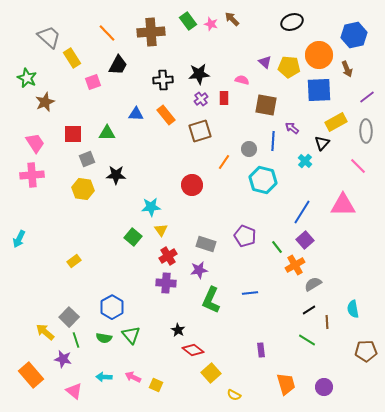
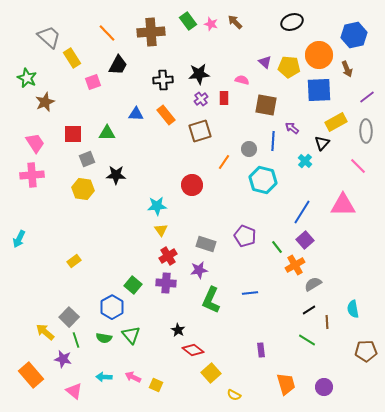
brown arrow at (232, 19): moved 3 px right, 3 px down
cyan star at (151, 207): moved 6 px right, 1 px up
green square at (133, 237): moved 48 px down
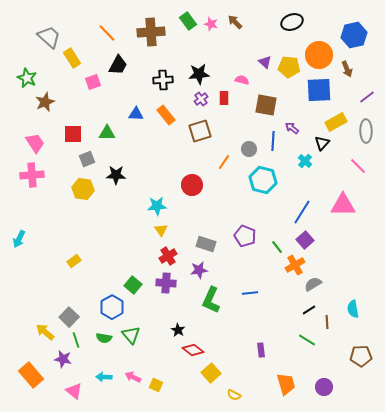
brown pentagon at (366, 351): moved 5 px left, 5 px down
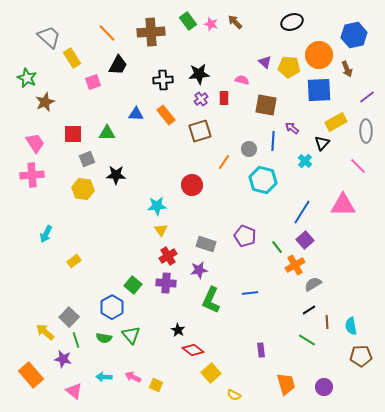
cyan arrow at (19, 239): moved 27 px right, 5 px up
cyan semicircle at (353, 309): moved 2 px left, 17 px down
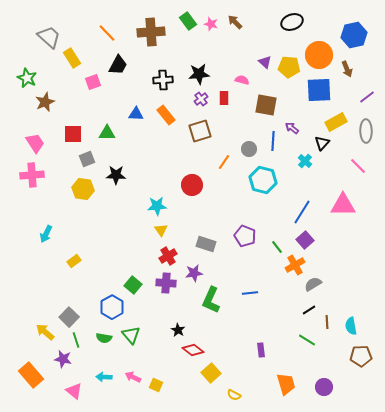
purple star at (199, 270): moved 5 px left, 3 px down
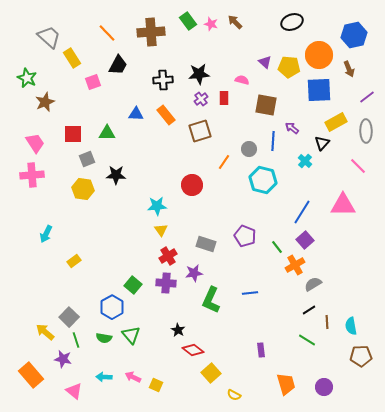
brown arrow at (347, 69): moved 2 px right
